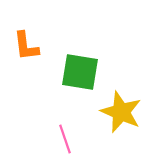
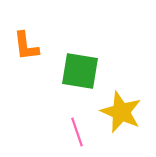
green square: moved 1 px up
pink line: moved 12 px right, 7 px up
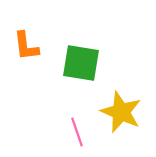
green square: moved 1 px right, 8 px up
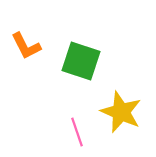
orange L-shape: rotated 20 degrees counterclockwise
green square: moved 2 px up; rotated 9 degrees clockwise
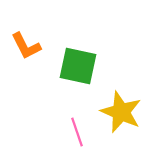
green square: moved 3 px left, 5 px down; rotated 6 degrees counterclockwise
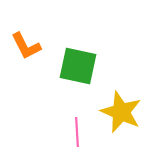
pink line: rotated 16 degrees clockwise
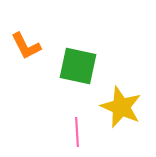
yellow star: moved 5 px up
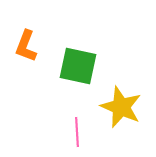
orange L-shape: rotated 48 degrees clockwise
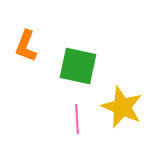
yellow star: moved 1 px right
pink line: moved 13 px up
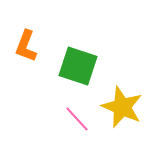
green square: rotated 6 degrees clockwise
pink line: rotated 40 degrees counterclockwise
